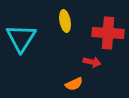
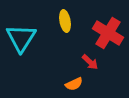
red cross: rotated 28 degrees clockwise
red arrow: moved 2 px left; rotated 30 degrees clockwise
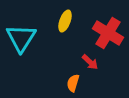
yellow ellipse: rotated 30 degrees clockwise
orange semicircle: moved 1 px left, 1 px up; rotated 132 degrees clockwise
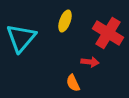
cyan triangle: rotated 8 degrees clockwise
red arrow: rotated 36 degrees counterclockwise
orange semicircle: rotated 42 degrees counterclockwise
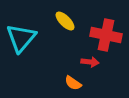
yellow ellipse: rotated 65 degrees counterclockwise
red cross: moved 2 px left, 2 px down; rotated 20 degrees counterclockwise
orange semicircle: rotated 30 degrees counterclockwise
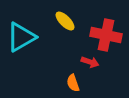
cyan triangle: moved 1 px up; rotated 20 degrees clockwise
red arrow: rotated 12 degrees clockwise
orange semicircle: rotated 36 degrees clockwise
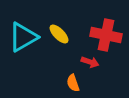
yellow ellipse: moved 6 px left, 13 px down
cyan triangle: moved 2 px right
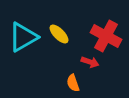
red cross: moved 1 px down; rotated 16 degrees clockwise
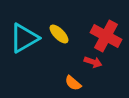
cyan triangle: moved 1 px right, 1 px down
red arrow: moved 3 px right
orange semicircle: rotated 30 degrees counterclockwise
